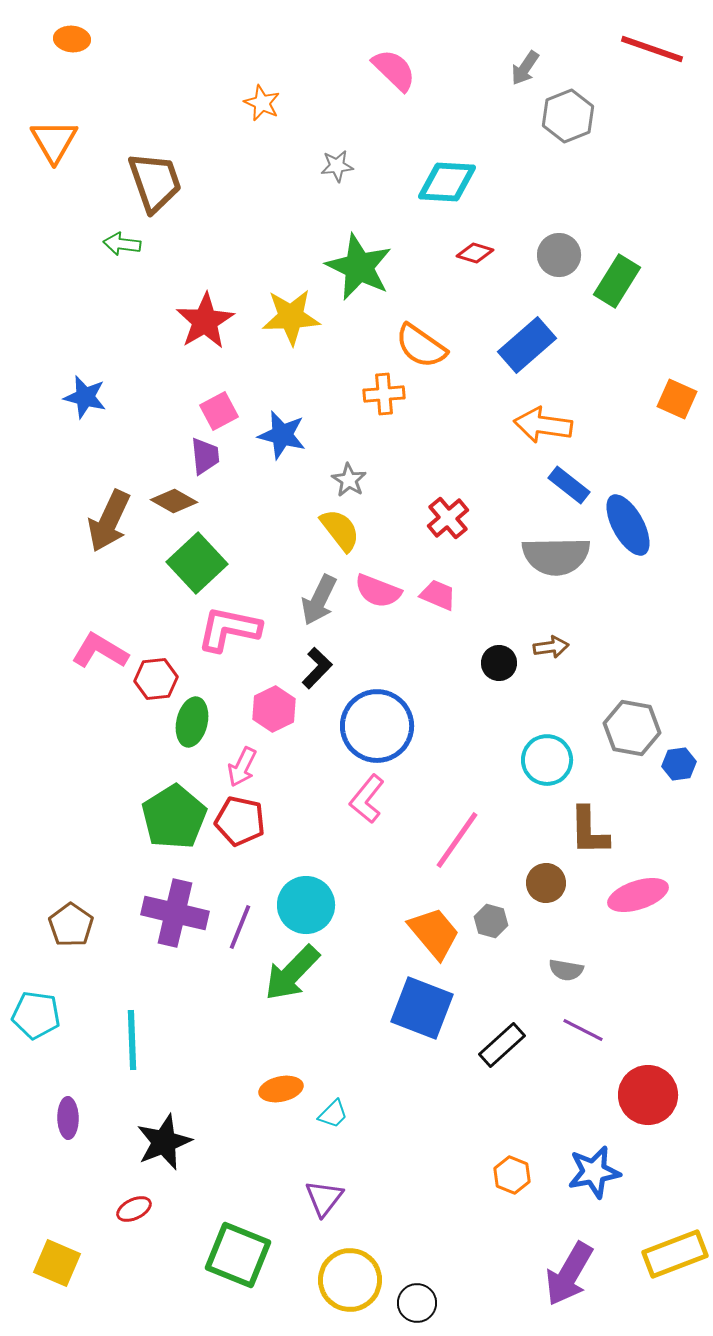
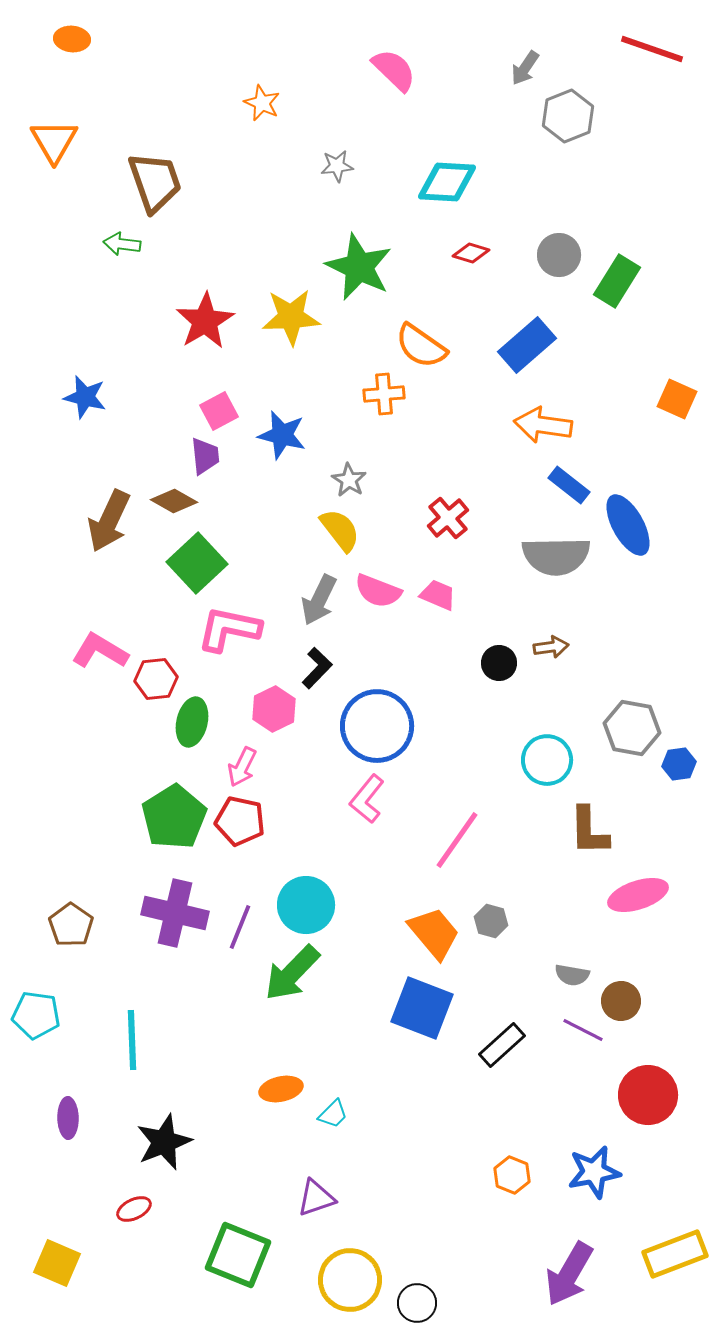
red diamond at (475, 253): moved 4 px left
brown circle at (546, 883): moved 75 px right, 118 px down
gray semicircle at (566, 970): moved 6 px right, 5 px down
purple triangle at (324, 1198): moved 8 px left; rotated 33 degrees clockwise
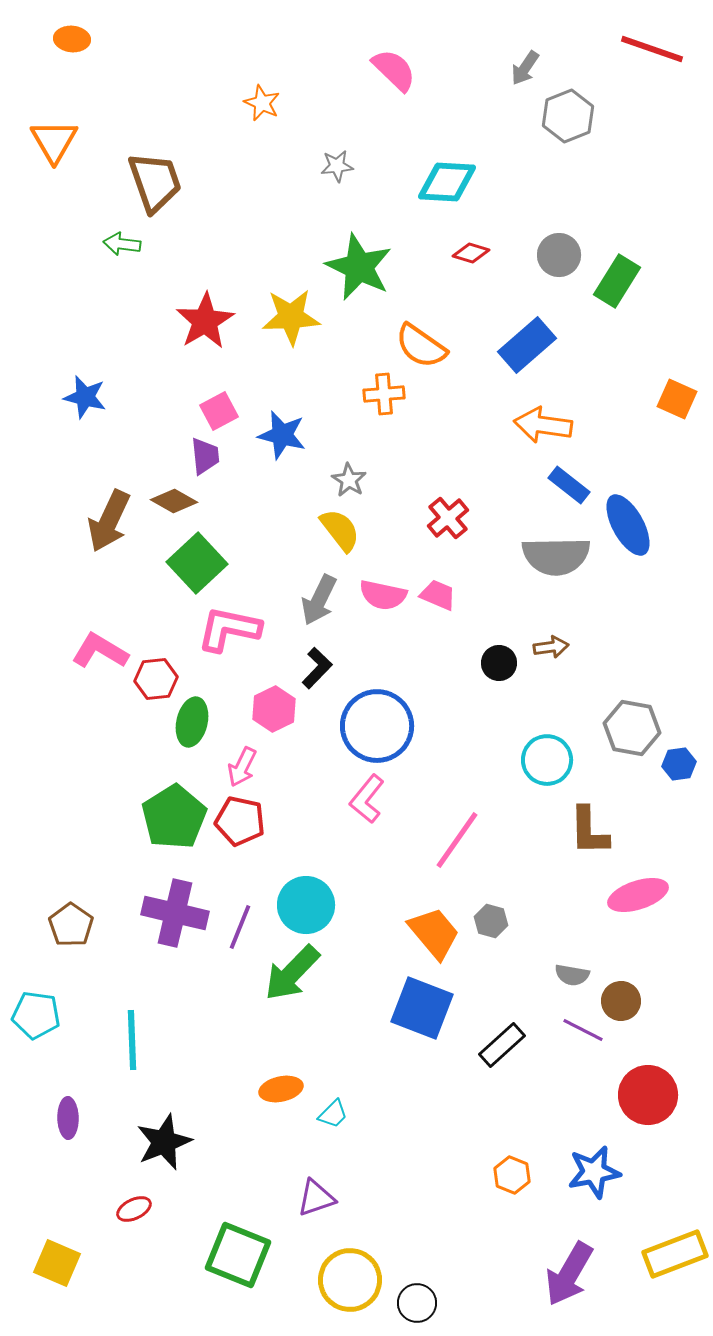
pink semicircle at (378, 591): moved 5 px right, 4 px down; rotated 9 degrees counterclockwise
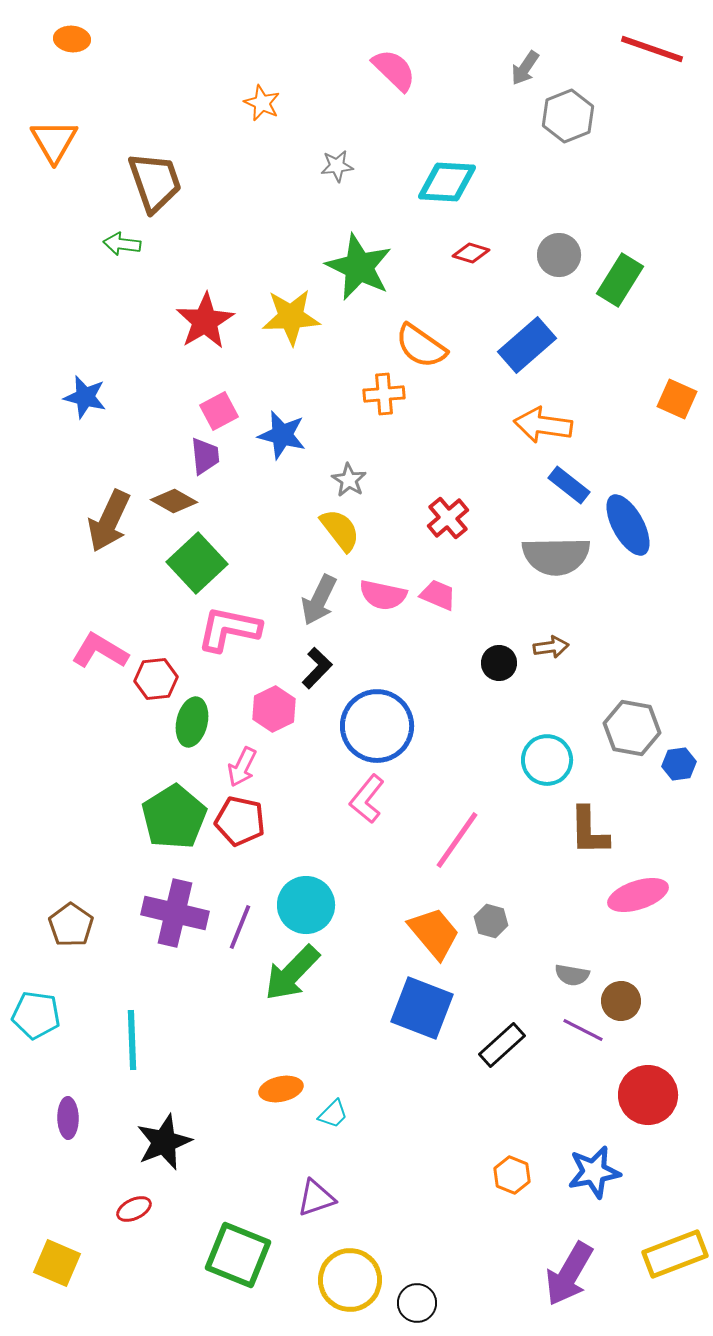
green rectangle at (617, 281): moved 3 px right, 1 px up
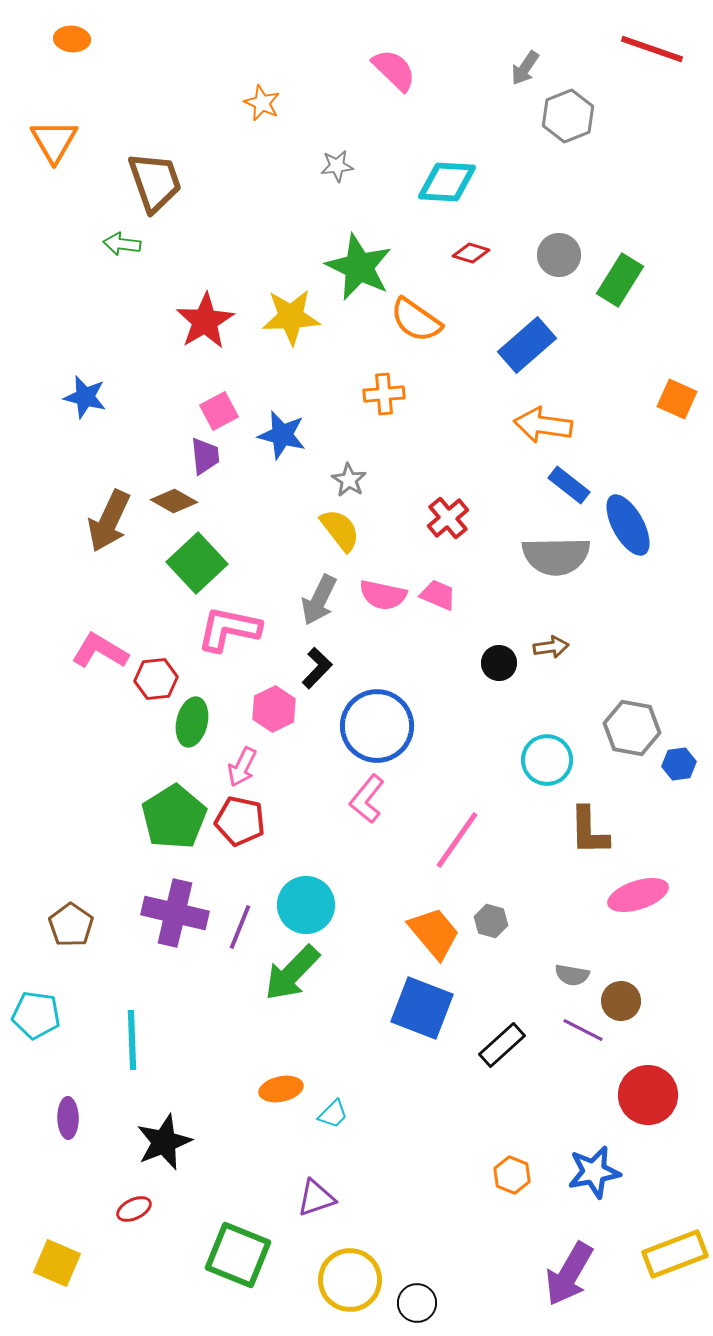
orange semicircle at (421, 346): moved 5 px left, 26 px up
